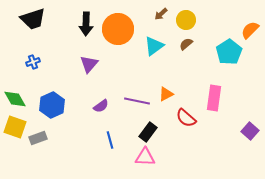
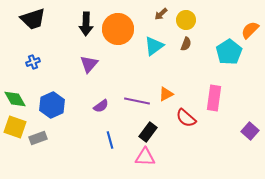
brown semicircle: rotated 152 degrees clockwise
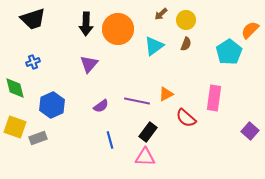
green diamond: moved 11 px up; rotated 15 degrees clockwise
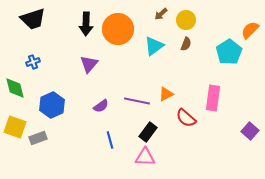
pink rectangle: moved 1 px left
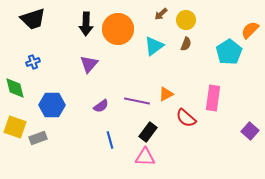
blue hexagon: rotated 25 degrees clockwise
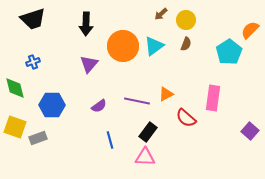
orange circle: moved 5 px right, 17 px down
purple semicircle: moved 2 px left
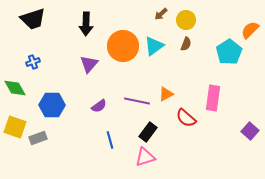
green diamond: rotated 15 degrees counterclockwise
pink triangle: rotated 20 degrees counterclockwise
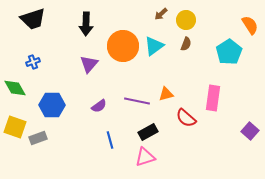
orange semicircle: moved 5 px up; rotated 102 degrees clockwise
orange triangle: rotated 14 degrees clockwise
black rectangle: rotated 24 degrees clockwise
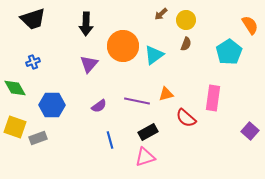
cyan triangle: moved 9 px down
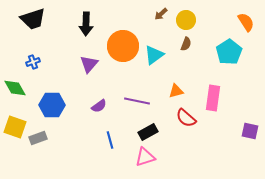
orange semicircle: moved 4 px left, 3 px up
orange triangle: moved 10 px right, 3 px up
purple square: rotated 30 degrees counterclockwise
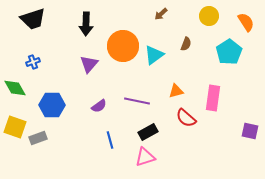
yellow circle: moved 23 px right, 4 px up
